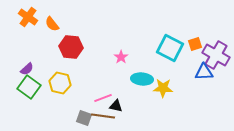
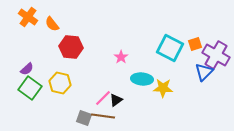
blue triangle: rotated 42 degrees counterclockwise
green square: moved 1 px right, 1 px down
pink line: rotated 24 degrees counterclockwise
black triangle: moved 6 px up; rotated 48 degrees counterclockwise
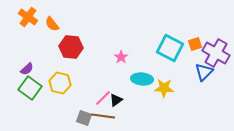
purple cross: moved 2 px up
yellow star: moved 1 px right
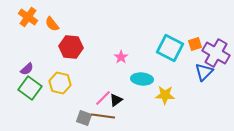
yellow star: moved 1 px right, 7 px down
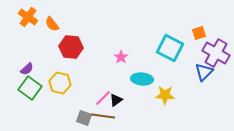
orange square: moved 4 px right, 11 px up
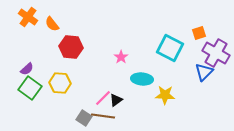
yellow hexagon: rotated 10 degrees counterclockwise
gray square: rotated 14 degrees clockwise
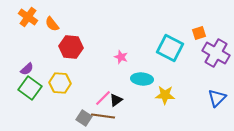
pink star: rotated 16 degrees counterclockwise
blue triangle: moved 13 px right, 26 px down
